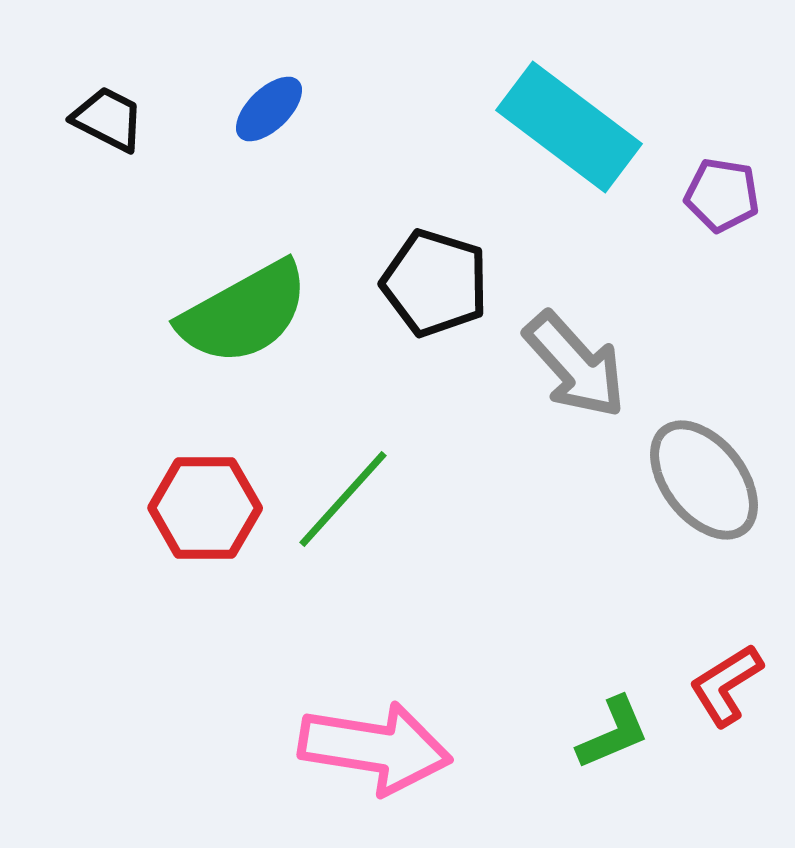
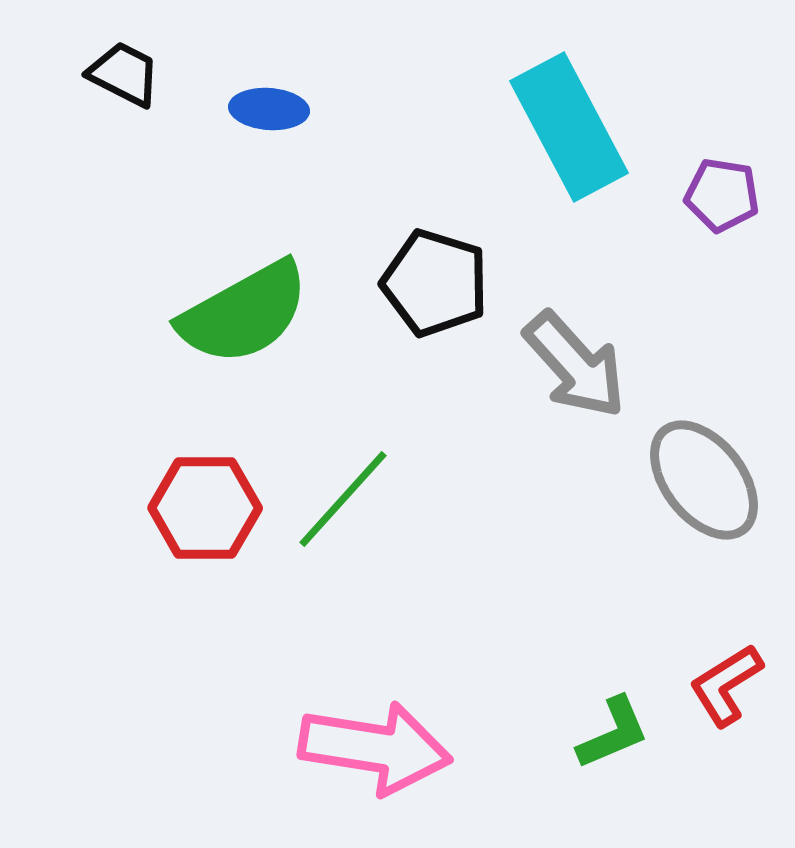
blue ellipse: rotated 48 degrees clockwise
black trapezoid: moved 16 px right, 45 px up
cyan rectangle: rotated 25 degrees clockwise
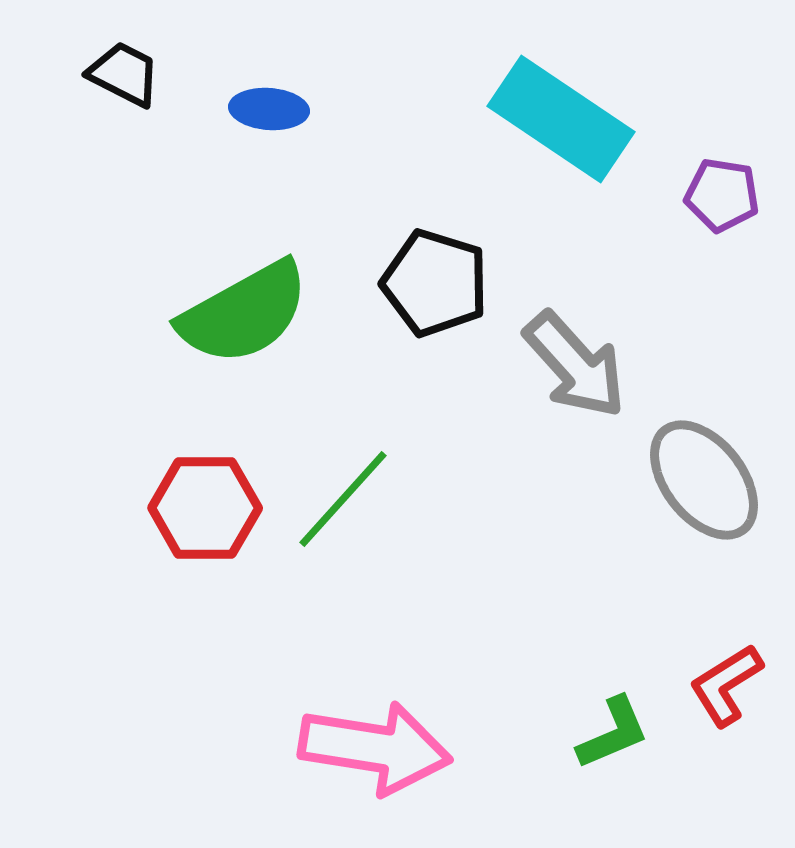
cyan rectangle: moved 8 px left, 8 px up; rotated 28 degrees counterclockwise
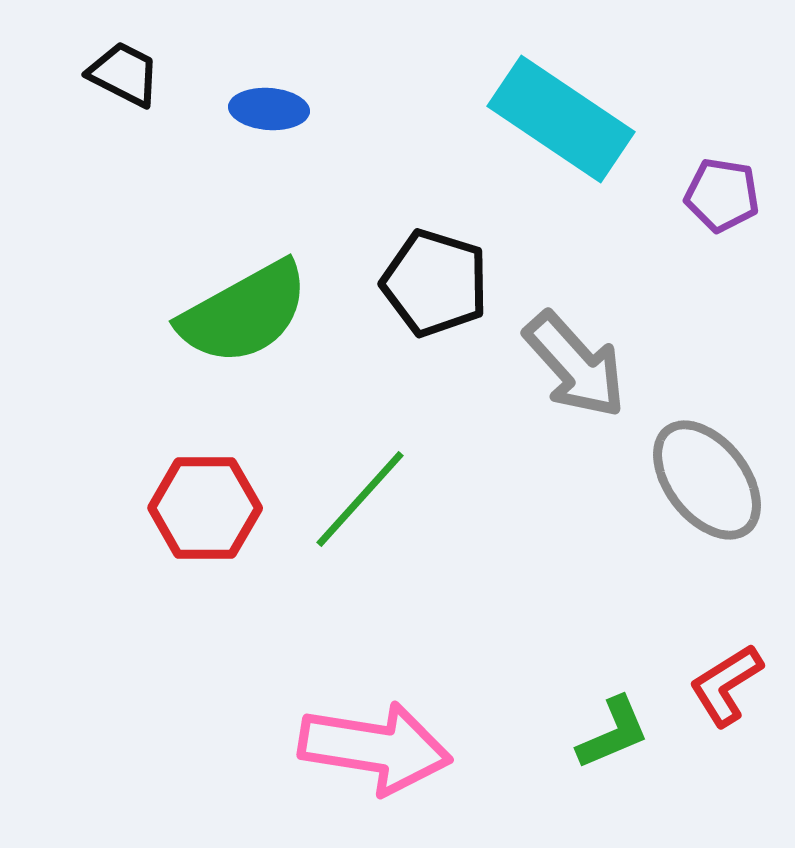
gray ellipse: moved 3 px right
green line: moved 17 px right
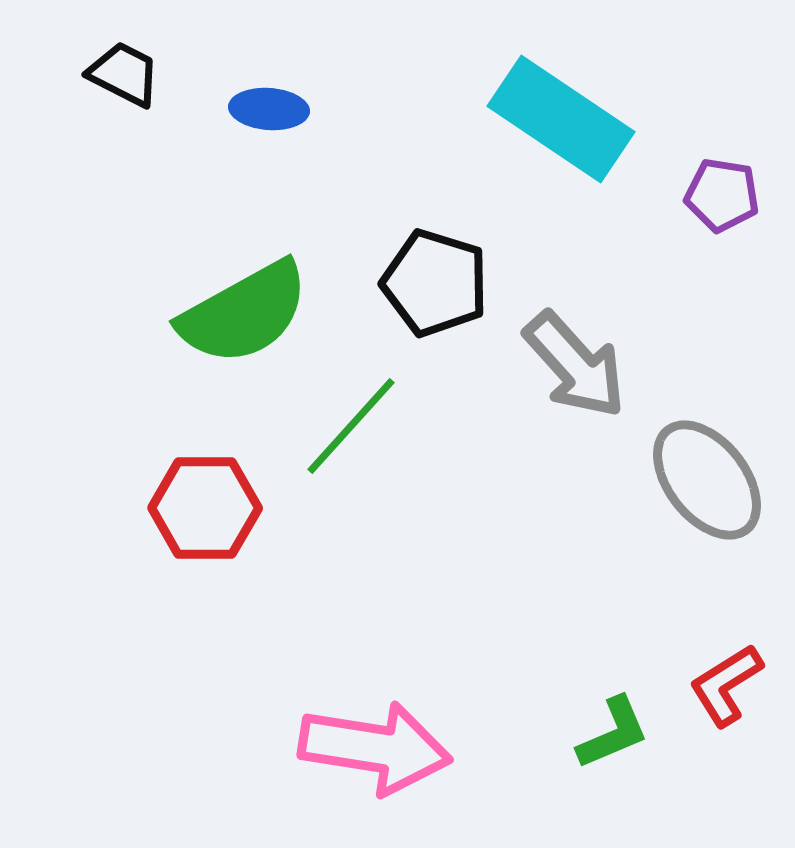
green line: moved 9 px left, 73 px up
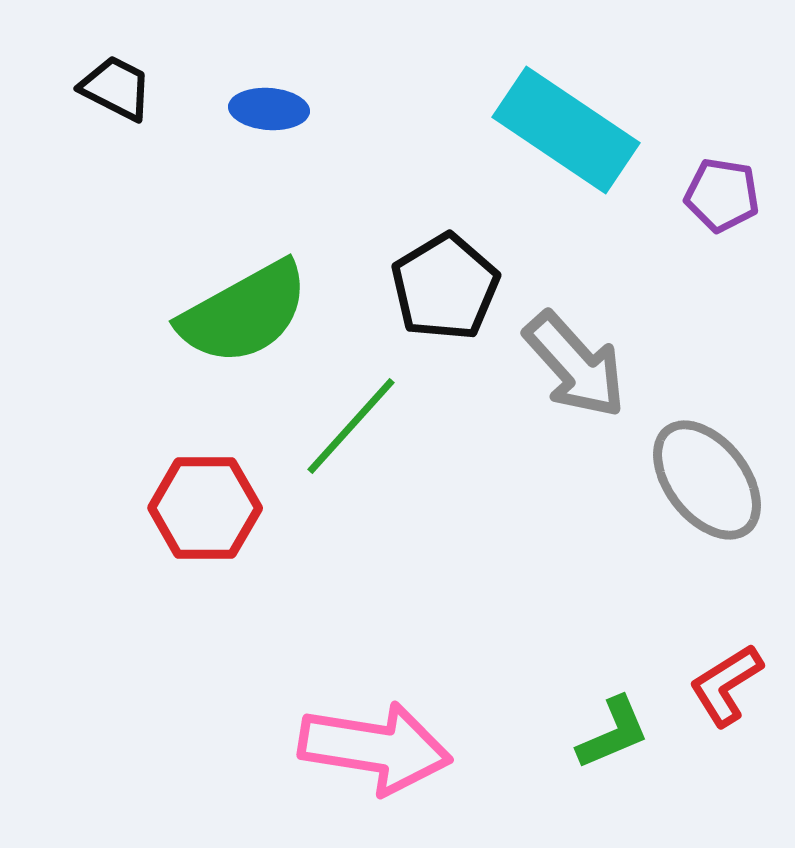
black trapezoid: moved 8 px left, 14 px down
cyan rectangle: moved 5 px right, 11 px down
black pentagon: moved 10 px right, 4 px down; rotated 24 degrees clockwise
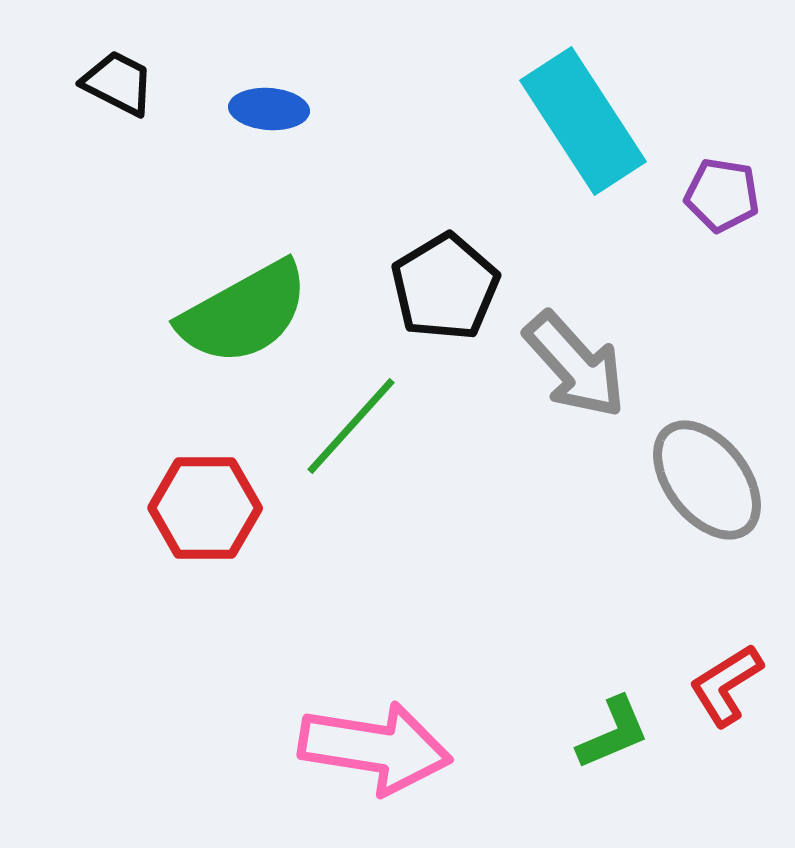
black trapezoid: moved 2 px right, 5 px up
cyan rectangle: moved 17 px right, 9 px up; rotated 23 degrees clockwise
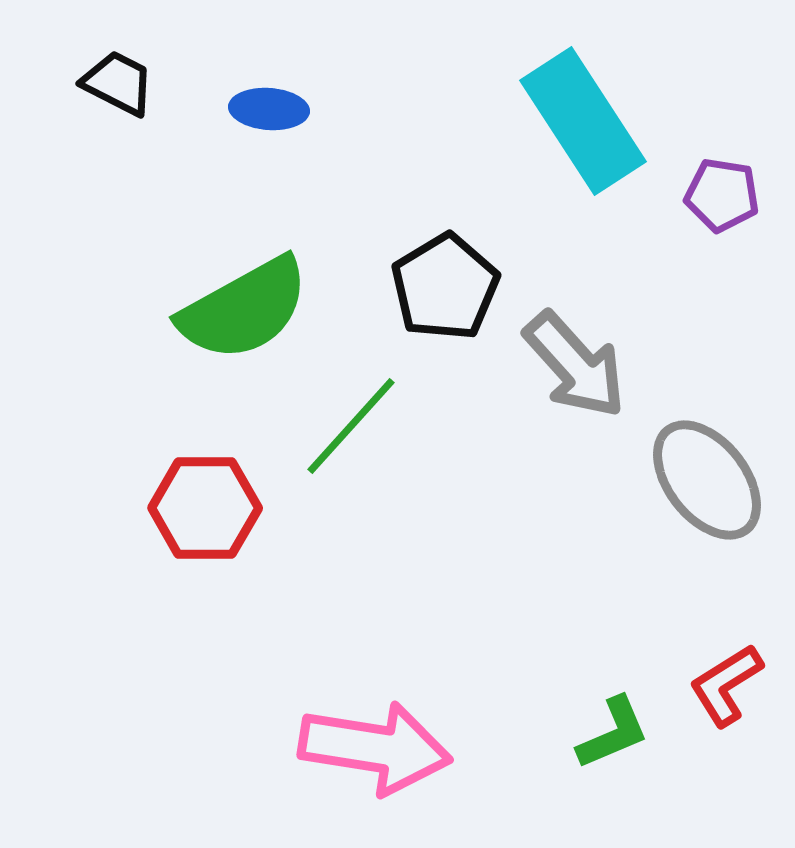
green semicircle: moved 4 px up
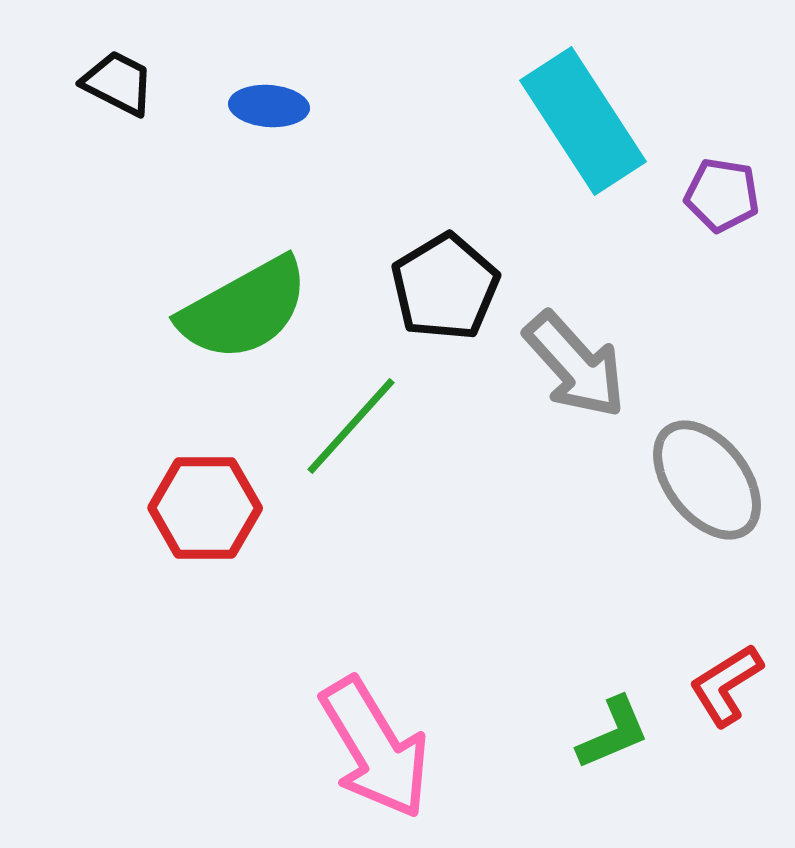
blue ellipse: moved 3 px up
pink arrow: rotated 50 degrees clockwise
